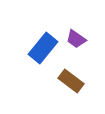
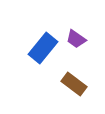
brown rectangle: moved 3 px right, 3 px down
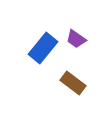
brown rectangle: moved 1 px left, 1 px up
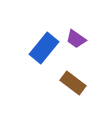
blue rectangle: moved 1 px right
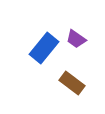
brown rectangle: moved 1 px left
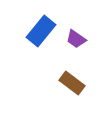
blue rectangle: moved 3 px left, 17 px up
